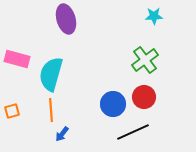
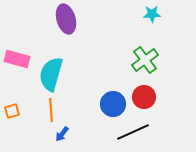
cyan star: moved 2 px left, 2 px up
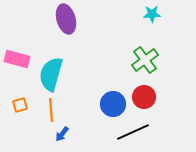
orange square: moved 8 px right, 6 px up
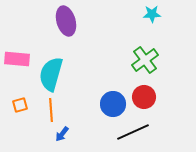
purple ellipse: moved 2 px down
pink rectangle: rotated 10 degrees counterclockwise
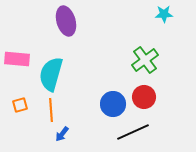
cyan star: moved 12 px right
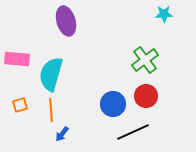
red circle: moved 2 px right, 1 px up
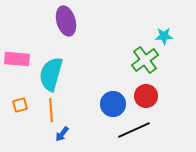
cyan star: moved 22 px down
black line: moved 1 px right, 2 px up
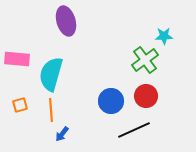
blue circle: moved 2 px left, 3 px up
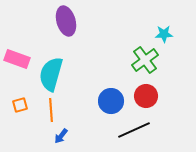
cyan star: moved 2 px up
pink rectangle: rotated 15 degrees clockwise
blue arrow: moved 1 px left, 2 px down
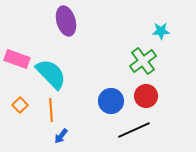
cyan star: moved 3 px left, 3 px up
green cross: moved 2 px left, 1 px down
cyan semicircle: rotated 120 degrees clockwise
orange square: rotated 28 degrees counterclockwise
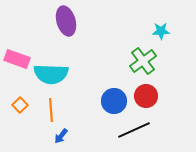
cyan semicircle: rotated 136 degrees clockwise
blue circle: moved 3 px right
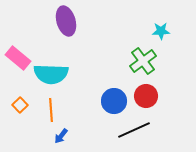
pink rectangle: moved 1 px right, 1 px up; rotated 20 degrees clockwise
